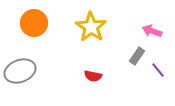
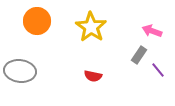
orange circle: moved 3 px right, 2 px up
gray rectangle: moved 2 px right, 1 px up
gray ellipse: rotated 28 degrees clockwise
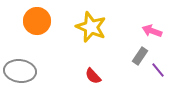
yellow star: rotated 12 degrees counterclockwise
gray rectangle: moved 1 px right, 1 px down
red semicircle: rotated 36 degrees clockwise
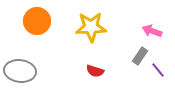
yellow star: rotated 24 degrees counterclockwise
red semicircle: moved 2 px right, 5 px up; rotated 30 degrees counterclockwise
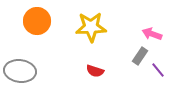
pink arrow: moved 3 px down
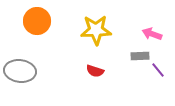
yellow star: moved 5 px right, 3 px down
gray rectangle: rotated 54 degrees clockwise
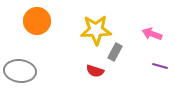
gray rectangle: moved 25 px left, 4 px up; rotated 60 degrees counterclockwise
purple line: moved 2 px right, 4 px up; rotated 35 degrees counterclockwise
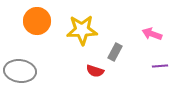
yellow star: moved 14 px left
purple line: rotated 21 degrees counterclockwise
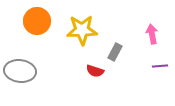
pink arrow: rotated 60 degrees clockwise
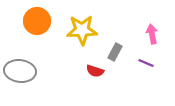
purple line: moved 14 px left, 3 px up; rotated 28 degrees clockwise
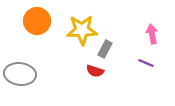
gray rectangle: moved 10 px left, 3 px up
gray ellipse: moved 3 px down
